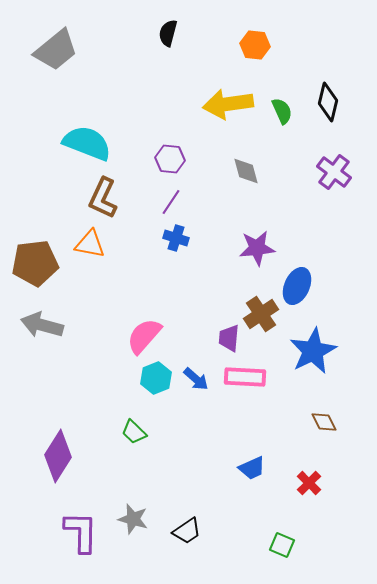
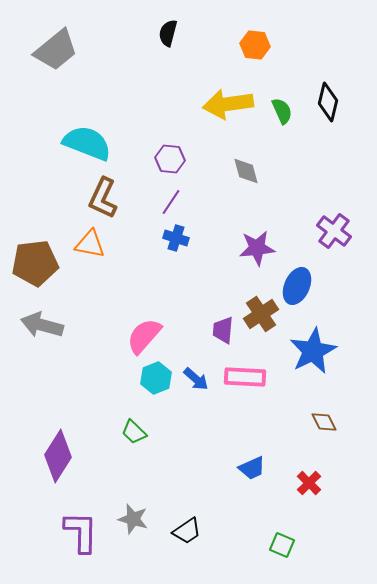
purple cross: moved 59 px down
purple trapezoid: moved 6 px left, 8 px up
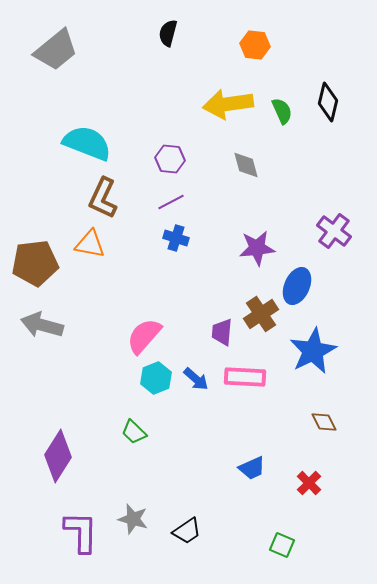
gray diamond: moved 6 px up
purple line: rotated 28 degrees clockwise
purple trapezoid: moved 1 px left, 2 px down
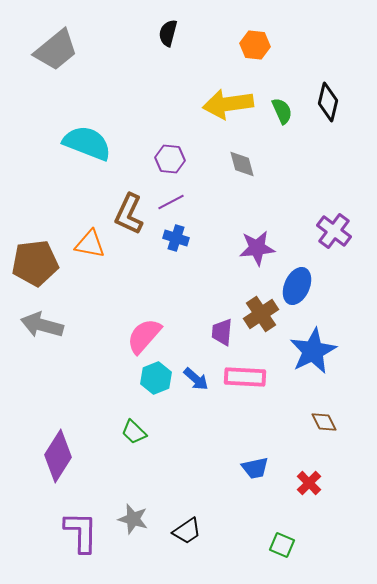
gray diamond: moved 4 px left, 1 px up
brown L-shape: moved 26 px right, 16 px down
blue trapezoid: moved 3 px right; rotated 12 degrees clockwise
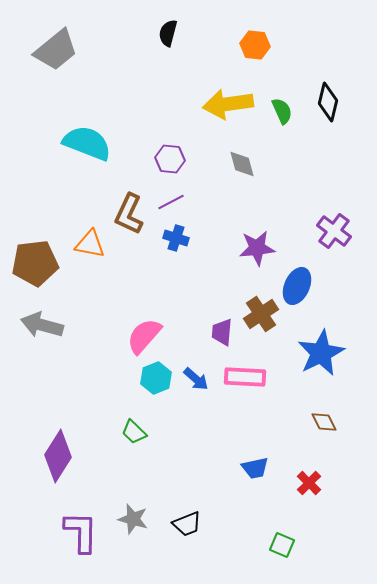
blue star: moved 8 px right, 2 px down
black trapezoid: moved 7 px up; rotated 12 degrees clockwise
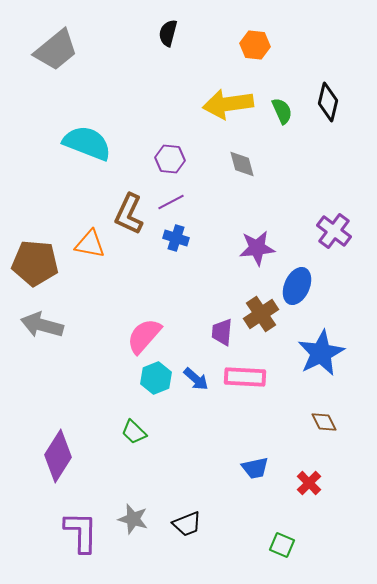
brown pentagon: rotated 12 degrees clockwise
